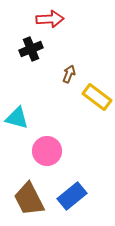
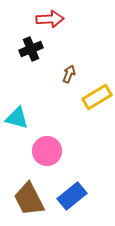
yellow rectangle: rotated 68 degrees counterclockwise
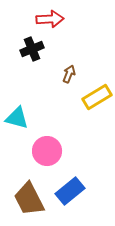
black cross: moved 1 px right
blue rectangle: moved 2 px left, 5 px up
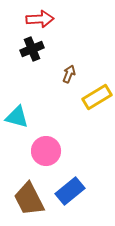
red arrow: moved 10 px left
cyan triangle: moved 1 px up
pink circle: moved 1 px left
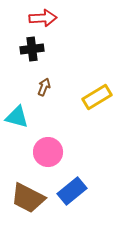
red arrow: moved 3 px right, 1 px up
black cross: rotated 15 degrees clockwise
brown arrow: moved 25 px left, 13 px down
pink circle: moved 2 px right, 1 px down
blue rectangle: moved 2 px right
brown trapezoid: moved 1 px left, 1 px up; rotated 36 degrees counterclockwise
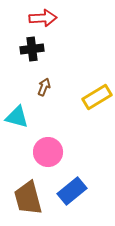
brown trapezoid: rotated 48 degrees clockwise
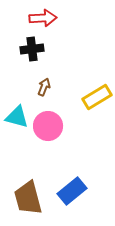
pink circle: moved 26 px up
